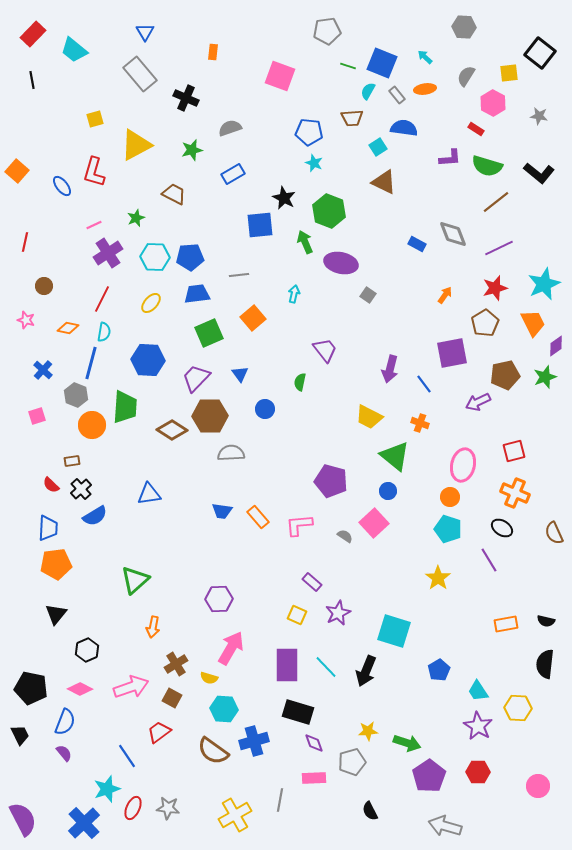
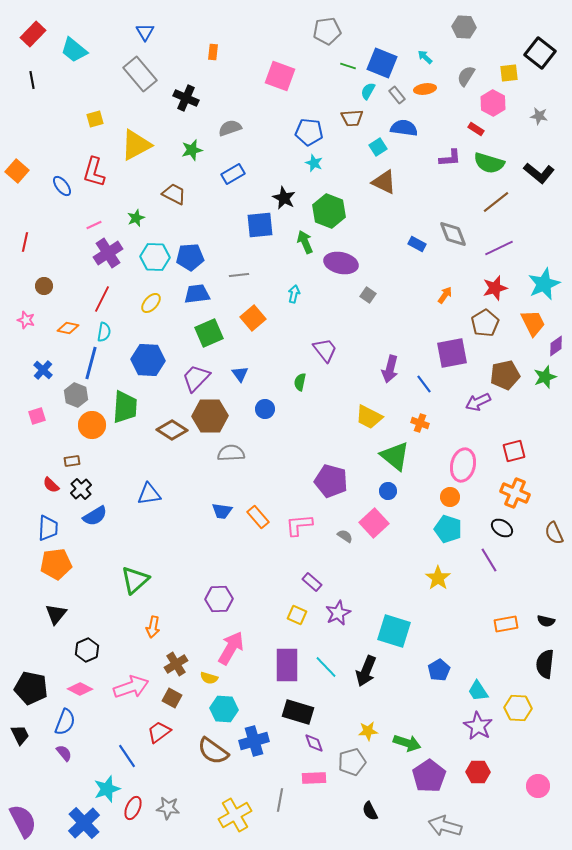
green semicircle at (487, 166): moved 2 px right, 3 px up
purple semicircle at (23, 819): moved 2 px down
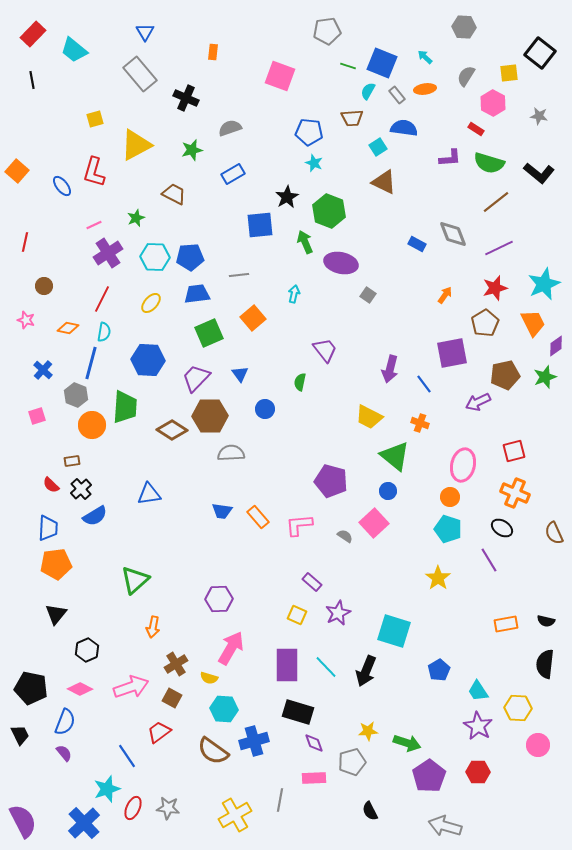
black star at (284, 198): moved 3 px right, 1 px up; rotated 15 degrees clockwise
pink circle at (538, 786): moved 41 px up
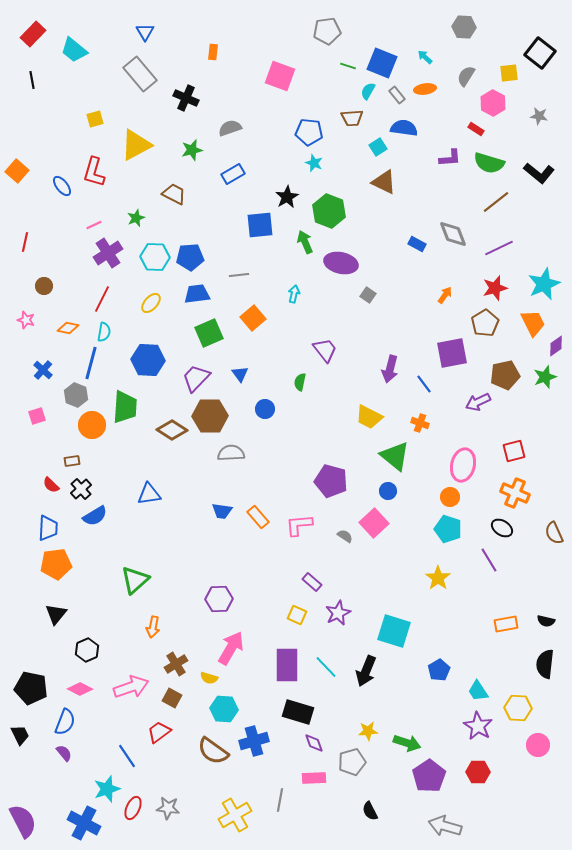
blue cross at (84, 823): rotated 20 degrees counterclockwise
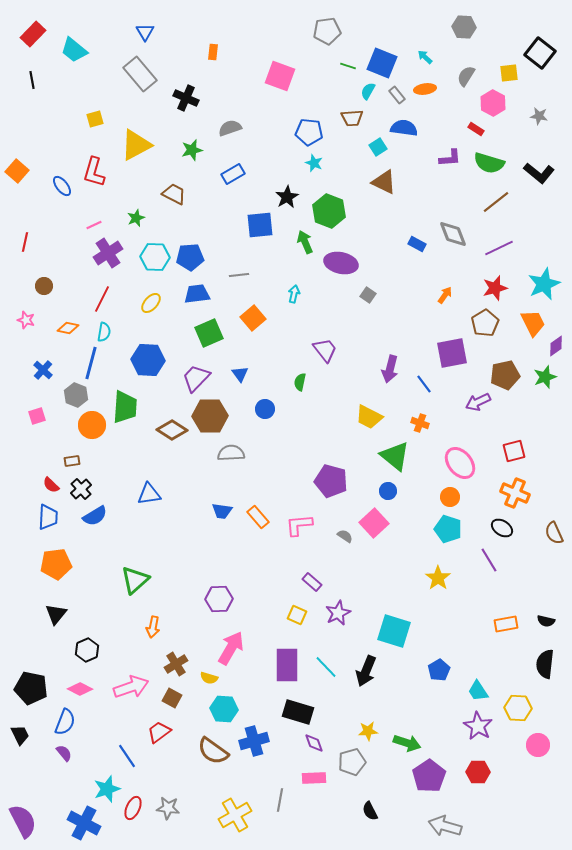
pink ellipse at (463, 465): moved 3 px left, 2 px up; rotated 52 degrees counterclockwise
blue trapezoid at (48, 528): moved 11 px up
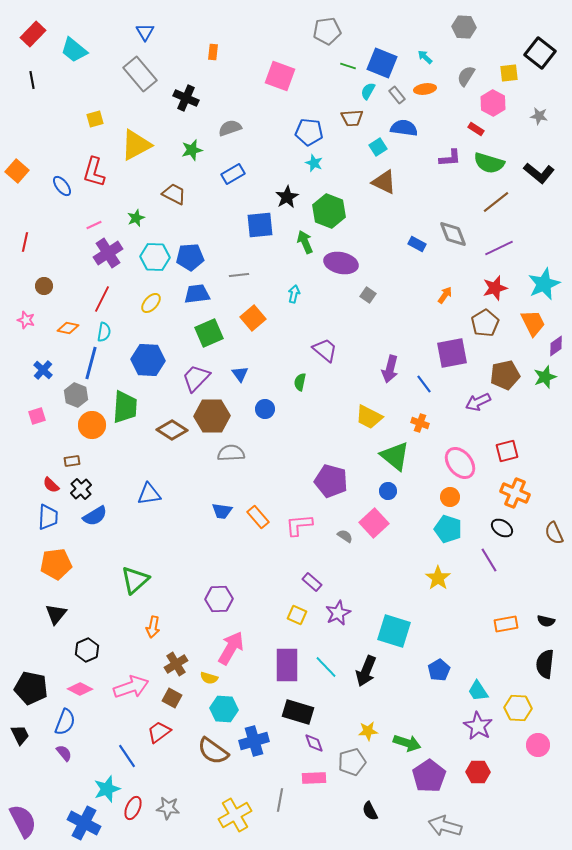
purple trapezoid at (325, 350): rotated 12 degrees counterclockwise
brown hexagon at (210, 416): moved 2 px right
red square at (514, 451): moved 7 px left
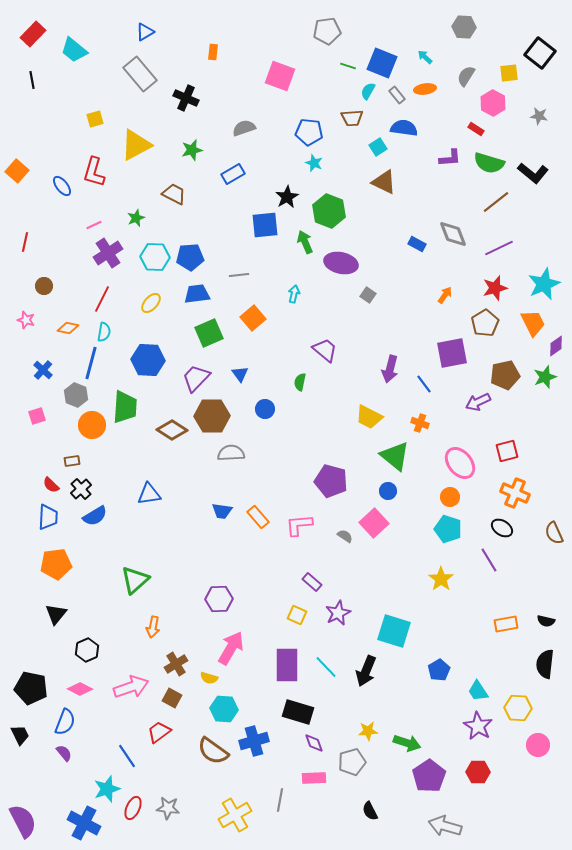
blue triangle at (145, 32): rotated 30 degrees clockwise
gray semicircle at (230, 128): moved 14 px right
black L-shape at (539, 173): moved 6 px left
blue square at (260, 225): moved 5 px right
yellow star at (438, 578): moved 3 px right, 1 px down
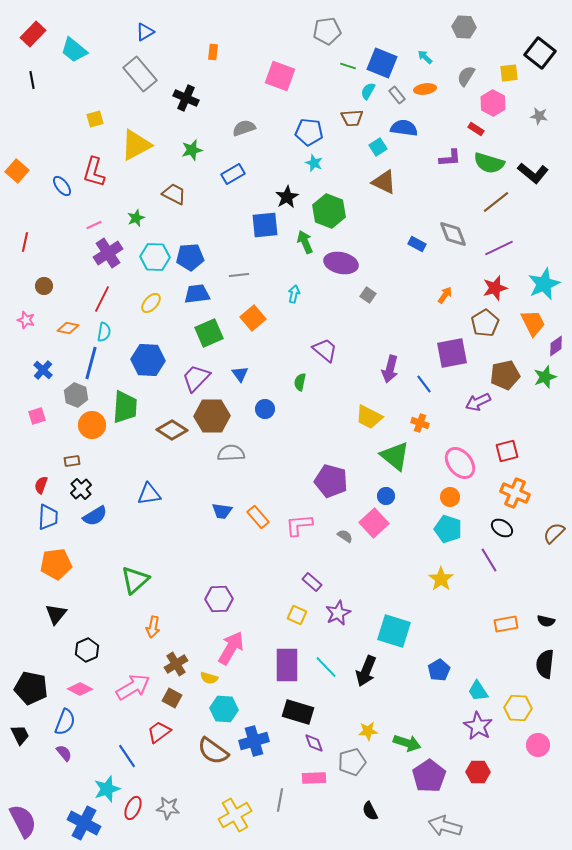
red semicircle at (51, 485): moved 10 px left; rotated 66 degrees clockwise
blue circle at (388, 491): moved 2 px left, 5 px down
brown semicircle at (554, 533): rotated 70 degrees clockwise
pink arrow at (131, 687): moved 2 px right; rotated 12 degrees counterclockwise
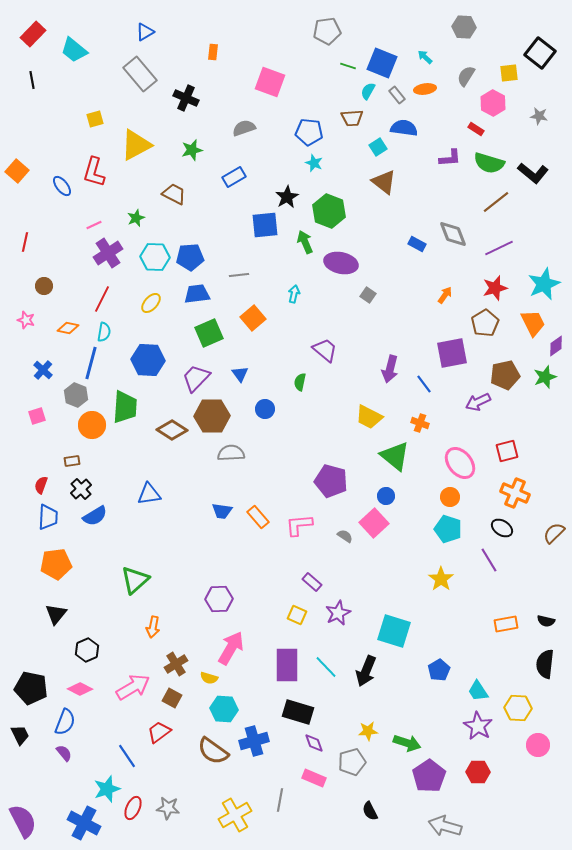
pink square at (280, 76): moved 10 px left, 6 px down
blue rectangle at (233, 174): moved 1 px right, 3 px down
brown triangle at (384, 182): rotated 12 degrees clockwise
pink rectangle at (314, 778): rotated 25 degrees clockwise
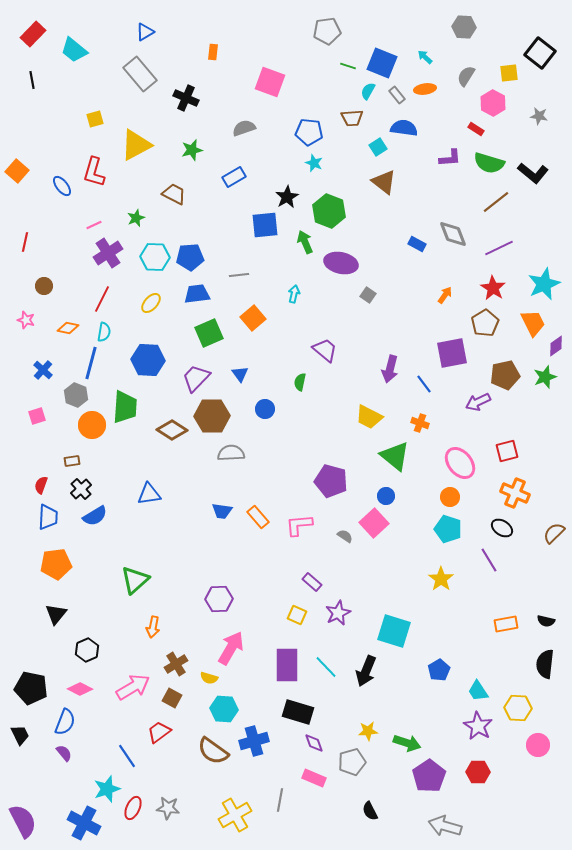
red star at (495, 288): moved 2 px left; rotated 25 degrees counterclockwise
